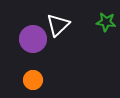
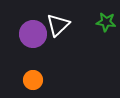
purple circle: moved 5 px up
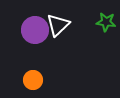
purple circle: moved 2 px right, 4 px up
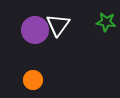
white triangle: rotated 10 degrees counterclockwise
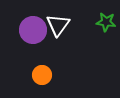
purple circle: moved 2 px left
orange circle: moved 9 px right, 5 px up
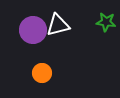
white triangle: rotated 40 degrees clockwise
orange circle: moved 2 px up
